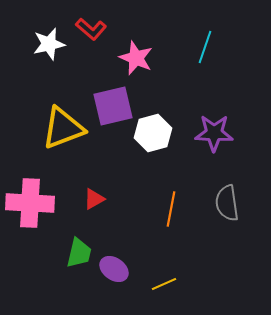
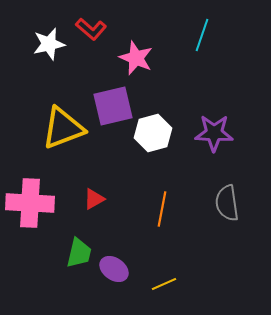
cyan line: moved 3 px left, 12 px up
orange line: moved 9 px left
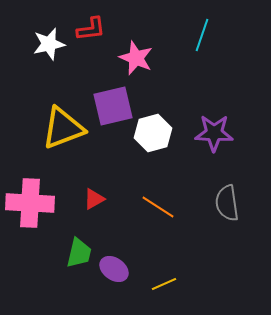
red L-shape: rotated 48 degrees counterclockwise
orange line: moved 4 px left, 2 px up; rotated 68 degrees counterclockwise
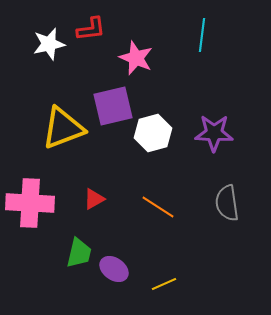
cyan line: rotated 12 degrees counterclockwise
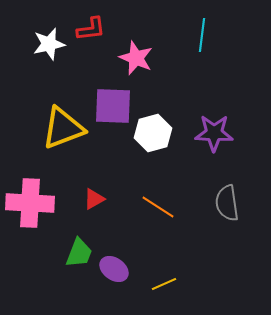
purple square: rotated 15 degrees clockwise
green trapezoid: rotated 8 degrees clockwise
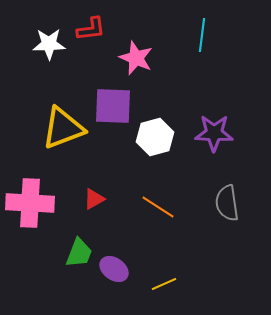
white star: rotated 12 degrees clockwise
white hexagon: moved 2 px right, 4 px down
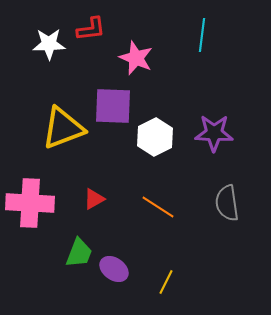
white hexagon: rotated 12 degrees counterclockwise
yellow line: moved 2 px right, 2 px up; rotated 40 degrees counterclockwise
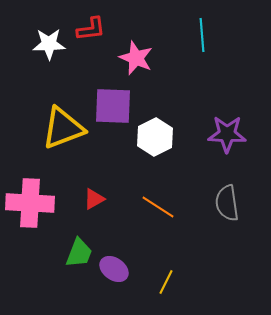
cyan line: rotated 12 degrees counterclockwise
purple star: moved 13 px right, 1 px down
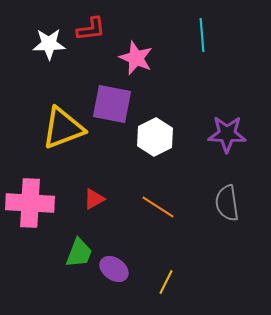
purple square: moved 1 px left, 2 px up; rotated 9 degrees clockwise
